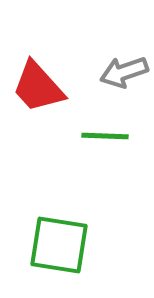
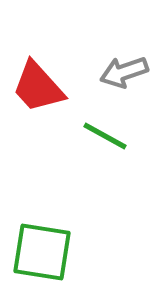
green line: rotated 27 degrees clockwise
green square: moved 17 px left, 7 px down
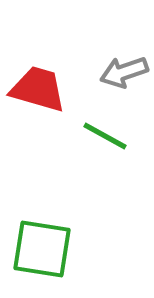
red trapezoid: moved 2 px down; rotated 148 degrees clockwise
green square: moved 3 px up
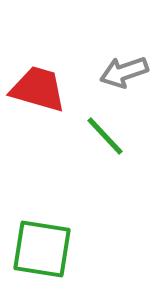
green line: rotated 18 degrees clockwise
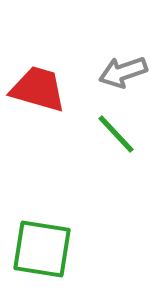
gray arrow: moved 1 px left
green line: moved 11 px right, 2 px up
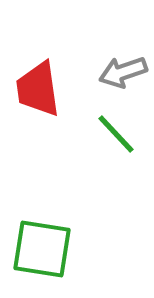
red trapezoid: rotated 114 degrees counterclockwise
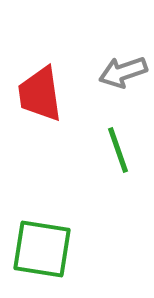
red trapezoid: moved 2 px right, 5 px down
green line: moved 2 px right, 16 px down; rotated 24 degrees clockwise
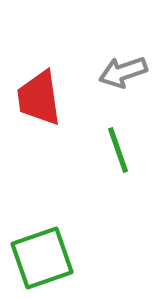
red trapezoid: moved 1 px left, 4 px down
green square: moved 9 px down; rotated 28 degrees counterclockwise
